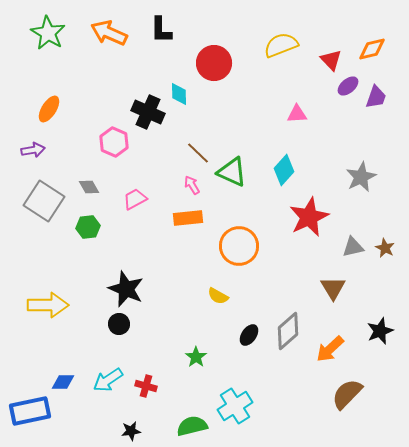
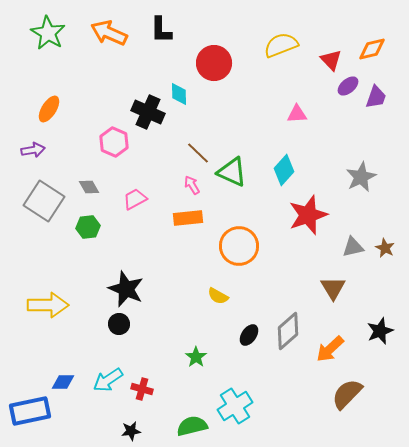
red star at (309, 217): moved 1 px left, 2 px up; rotated 6 degrees clockwise
red cross at (146, 386): moved 4 px left, 3 px down
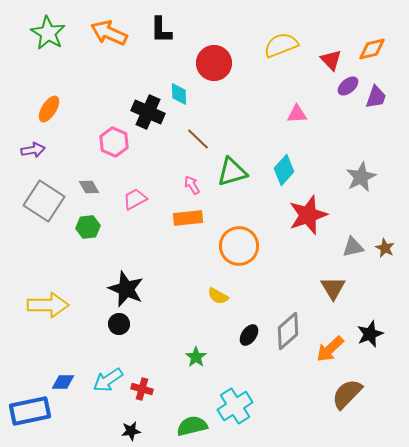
brown line at (198, 153): moved 14 px up
green triangle at (232, 172): rotated 40 degrees counterclockwise
black star at (380, 331): moved 10 px left, 3 px down
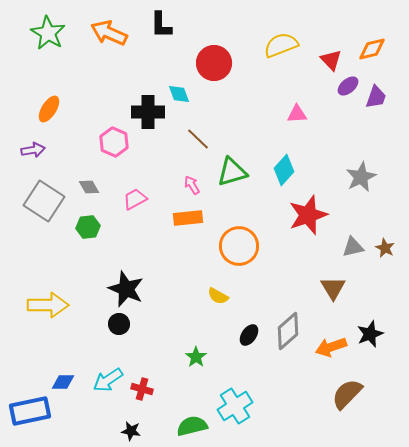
black L-shape at (161, 30): moved 5 px up
cyan diamond at (179, 94): rotated 20 degrees counterclockwise
black cross at (148, 112): rotated 24 degrees counterclockwise
orange arrow at (330, 349): moved 1 px right, 2 px up; rotated 24 degrees clockwise
black star at (131, 431): rotated 18 degrees clockwise
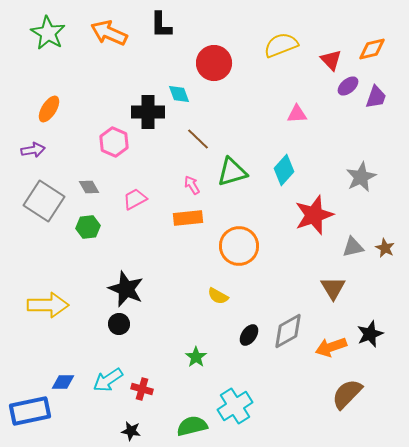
red star at (308, 215): moved 6 px right
gray diamond at (288, 331): rotated 12 degrees clockwise
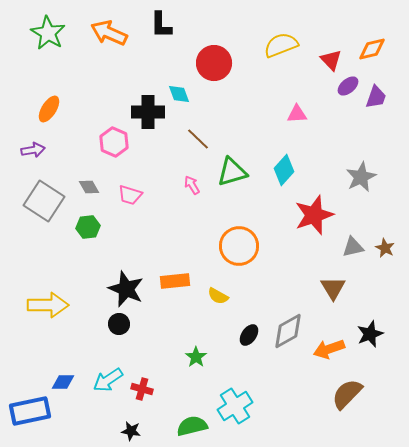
pink trapezoid at (135, 199): moved 5 px left, 4 px up; rotated 135 degrees counterclockwise
orange rectangle at (188, 218): moved 13 px left, 63 px down
orange arrow at (331, 347): moved 2 px left, 2 px down
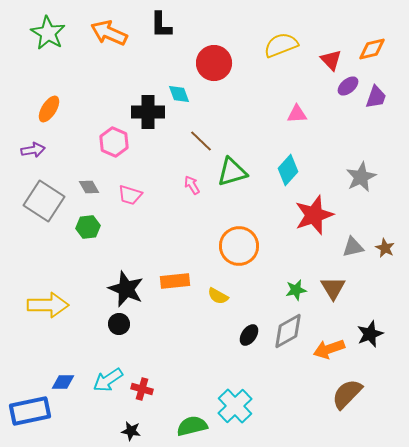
brown line at (198, 139): moved 3 px right, 2 px down
cyan diamond at (284, 170): moved 4 px right
green star at (196, 357): moved 100 px right, 67 px up; rotated 25 degrees clockwise
cyan cross at (235, 406): rotated 12 degrees counterclockwise
